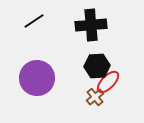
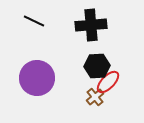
black line: rotated 60 degrees clockwise
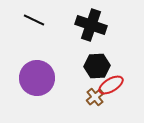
black line: moved 1 px up
black cross: rotated 24 degrees clockwise
red ellipse: moved 3 px right, 3 px down; rotated 15 degrees clockwise
